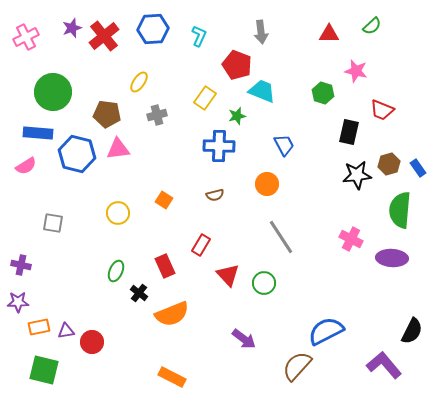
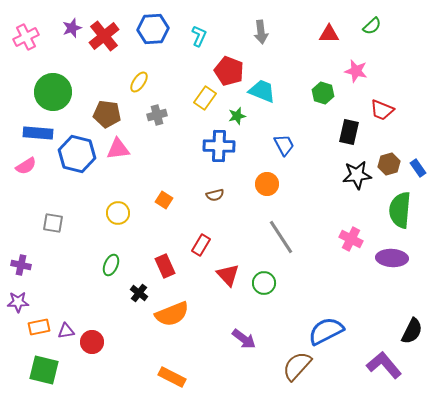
red pentagon at (237, 65): moved 8 px left, 6 px down
green ellipse at (116, 271): moved 5 px left, 6 px up
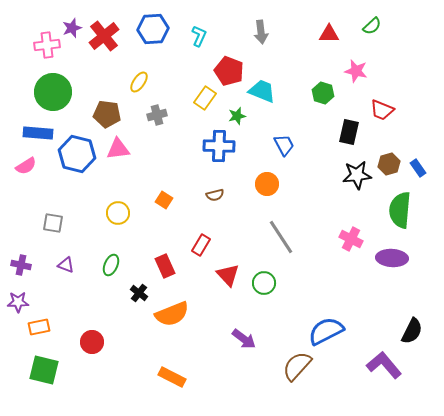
pink cross at (26, 37): moved 21 px right, 8 px down; rotated 20 degrees clockwise
purple triangle at (66, 331): moved 66 px up; rotated 30 degrees clockwise
